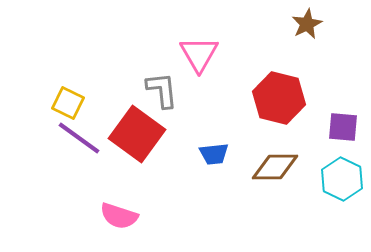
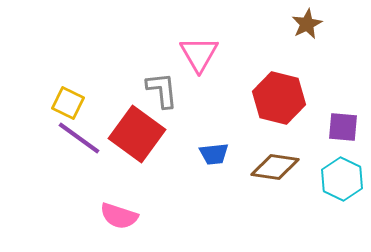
brown diamond: rotated 9 degrees clockwise
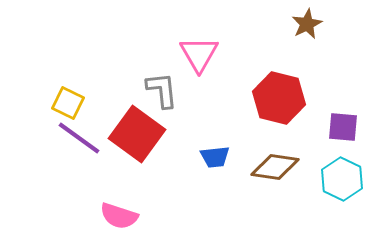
blue trapezoid: moved 1 px right, 3 px down
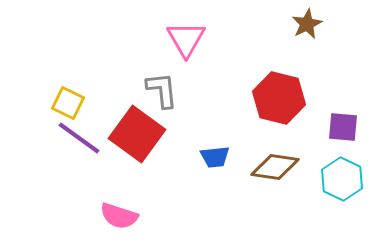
pink triangle: moved 13 px left, 15 px up
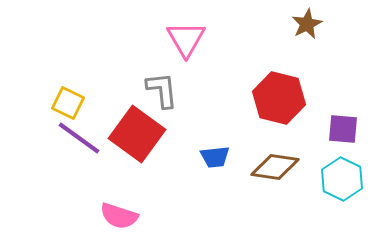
purple square: moved 2 px down
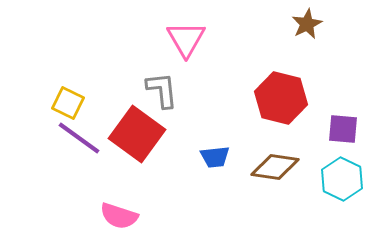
red hexagon: moved 2 px right
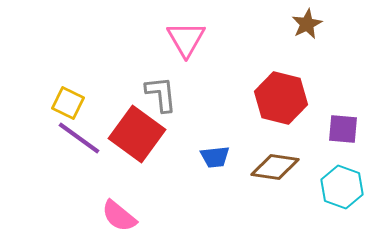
gray L-shape: moved 1 px left, 4 px down
cyan hexagon: moved 8 px down; rotated 6 degrees counterclockwise
pink semicircle: rotated 21 degrees clockwise
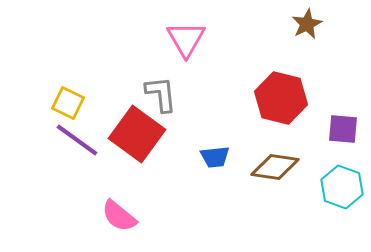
purple line: moved 2 px left, 2 px down
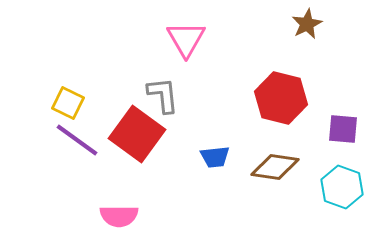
gray L-shape: moved 2 px right, 1 px down
pink semicircle: rotated 39 degrees counterclockwise
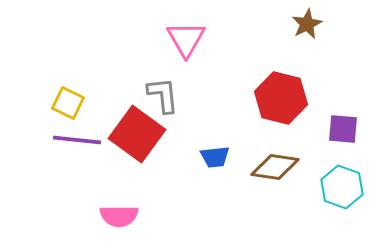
purple line: rotated 30 degrees counterclockwise
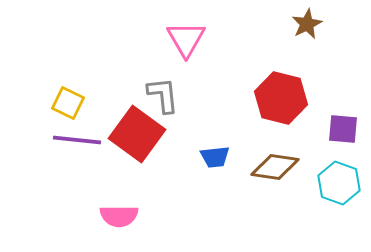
cyan hexagon: moved 3 px left, 4 px up
